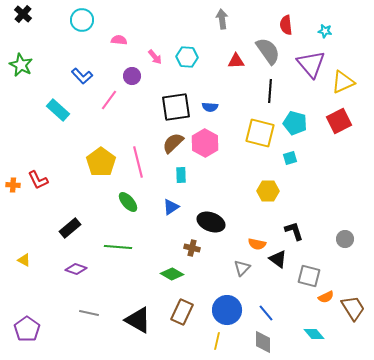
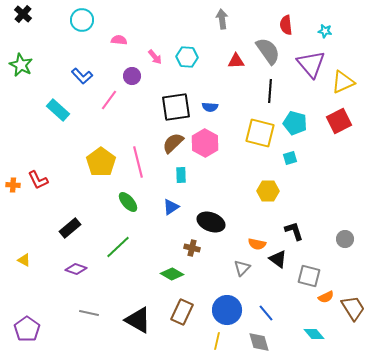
green line at (118, 247): rotated 48 degrees counterclockwise
gray diamond at (263, 342): moved 4 px left; rotated 15 degrees counterclockwise
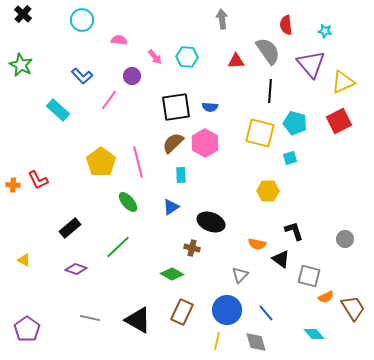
black triangle at (278, 259): moved 3 px right
gray triangle at (242, 268): moved 2 px left, 7 px down
gray line at (89, 313): moved 1 px right, 5 px down
gray diamond at (259, 342): moved 3 px left
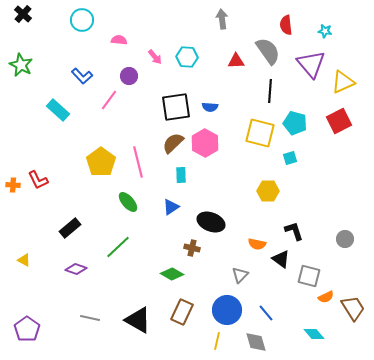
purple circle at (132, 76): moved 3 px left
